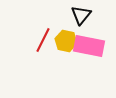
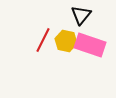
pink rectangle: moved 1 px right, 1 px up; rotated 8 degrees clockwise
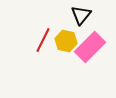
pink rectangle: moved 2 px down; rotated 64 degrees counterclockwise
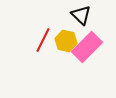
black triangle: rotated 25 degrees counterclockwise
pink rectangle: moved 3 px left
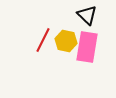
black triangle: moved 6 px right
pink rectangle: rotated 36 degrees counterclockwise
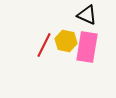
black triangle: rotated 20 degrees counterclockwise
red line: moved 1 px right, 5 px down
